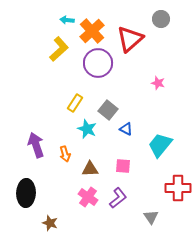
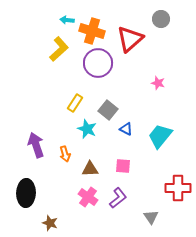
orange cross: rotated 30 degrees counterclockwise
cyan trapezoid: moved 9 px up
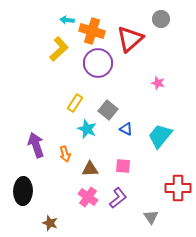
black ellipse: moved 3 px left, 2 px up
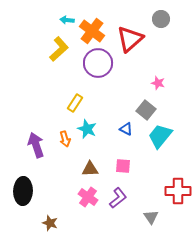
orange cross: rotated 20 degrees clockwise
gray square: moved 38 px right
orange arrow: moved 15 px up
red cross: moved 3 px down
